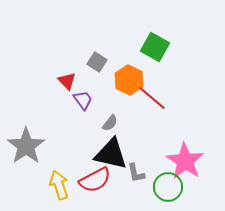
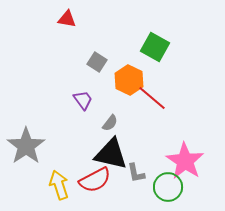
red triangle: moved 62 px up; rotated 36 degrees counterclockwise
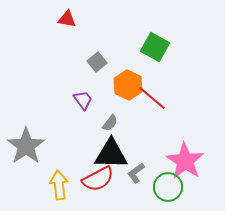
gray square: rotated 18 degrees clockwise
orange hexagon: moved 1 px left, 5 px down
black triangle: rotated 12 degrees counterclockwise
gray L-shape: rotated 65 degrees clockwise
red semicircle: moved 3 px right, 1 px up
yellow arrow: rotated 12 degrees clockwise
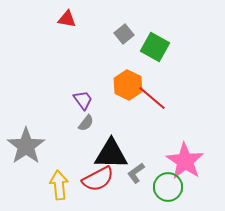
gray square: moved 27 px right, 28 px up
gray semicircle: moved 24 px left
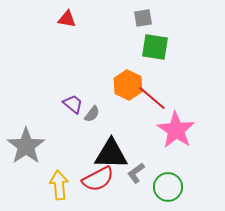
gray square: moved 19 px right, 16 px up; rotated 30 degrees clockwise
green square: rotated 20 degrees counterclockwise
purple trapezoid: moved 10 px left, 4 px down; rotated 15 degrees counterclockwise
gray semicircle: moved 6 px right, 9 px up
pink star: moved 9 px left, 31 px up
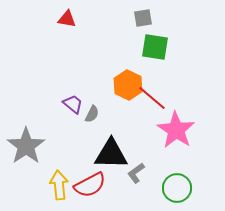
gray semicircle: rotated 12 degrees counterclockwise
red semicircle: moved 8 px left, 6 px down
green circle: moved 9 px right, 1 px down
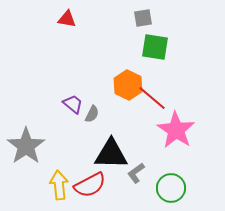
green circle: moved 6 px left
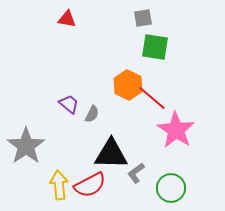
purple trapezoid: moved 4 px left
